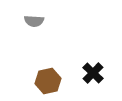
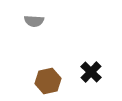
black cross: moved 2 px left, 1 px up
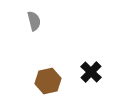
gray semicircle: rotated 108 degrees counterclockwise
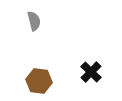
brown hexagon: moved 9 px left; rotated 20 degrees clockwise
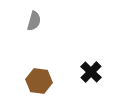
gray semicircle: rotated 30 degrees clockwise
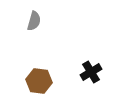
black cross: rotated 15 degrees clockwise
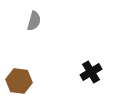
brown hexagon: moved 20 px left
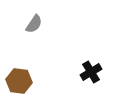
gray semicircle: moved 3 px down; rotated 18 degrees clockwise
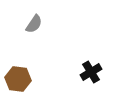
brown hexagon: moved 1 px left, 2 px up
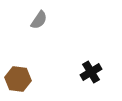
gray semicircle: moved 5 px right, 4 px up
